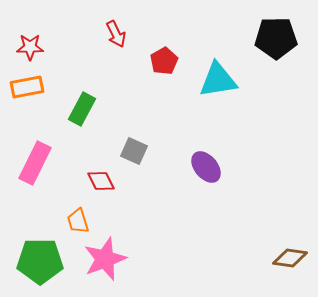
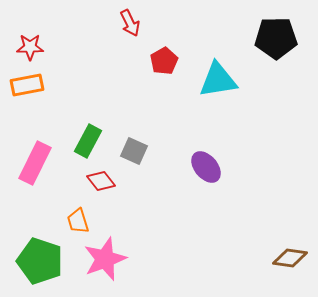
red arrow: moved 14 px right, 11 px up
orange rectangle: moved 2 px up
green rectangle: moved 6 px right, 32 px down
red diamond: rotated 12 degrees counterclockwise
green pentagon: rotated 18 degrees clockwise
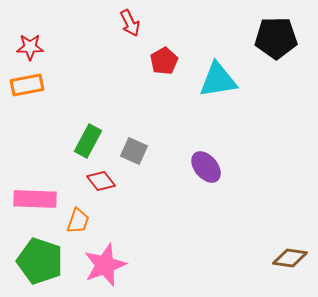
pink rectangle: moved 36 px down; rotated 66 degrees clockwise
orange trapezoid: rotated 144 degrees counterclockwise
pink star: moved 6 px down
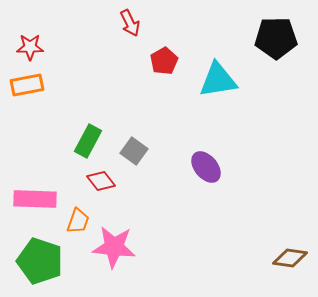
gray square: rotated 12 degrees clockwise
pink star: moved 9 px right, 18 px up; rotated 27 degrees clockwise
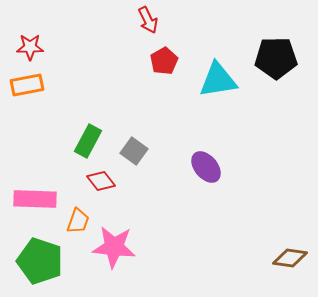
red arrow: moved 18 px right, 3 px up
black pentagon: moved 20 px down
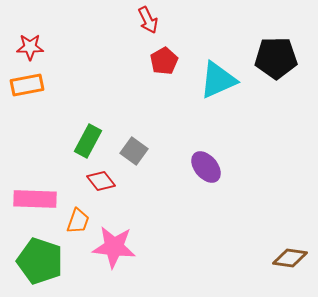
cyan triangle: rotated 15 degrees counterclockwise
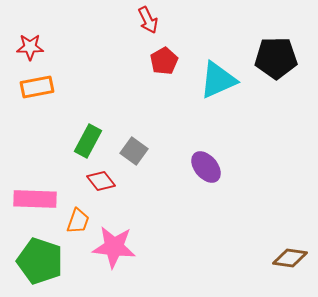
orange rectangle: moved 10 px right, 2 px down
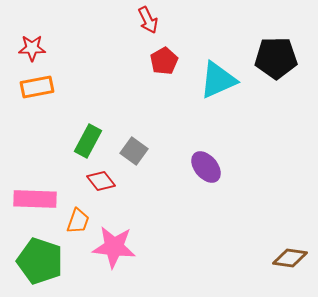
red star: moved 2 px right, 1 px down
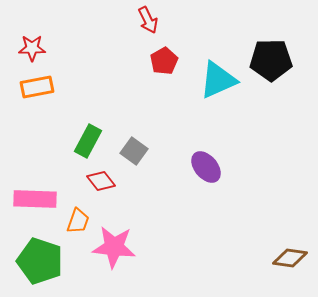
black pentagon: moved 5 px left, 2 px down
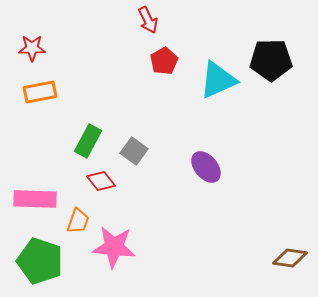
orange rectangle: moved 3 px right, 5 px down
